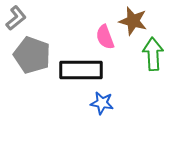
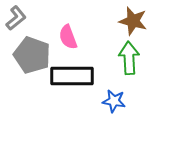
pink semicircle: moved 37 px left
green arrow: moved 24 px left, 4 px down
black rectangle: moved 9 px left, 6 px down
blue star: moved 12 px right, 2 px up
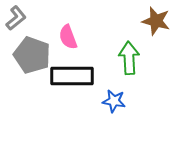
brown star: moved 23 px right
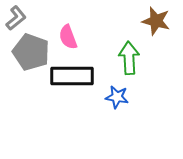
gray pentagon: moved 1 px left, 3 px up
blue star: moved 3 px right, 4 px up
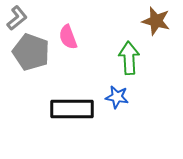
gray L-shape: moved 1 px right
black rectangle: moved 33 px down
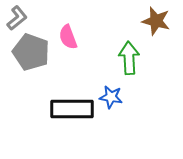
blue star: moved 6 px left
